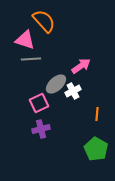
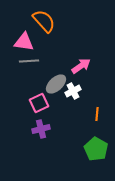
pink triangle: moved 1 px left, 2 px down; rotated 10 degrees counterclockwise
gray line: moved 2 px left, 2 px down
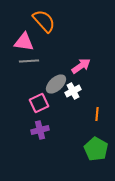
purple cross: moved 1 px left, 1 px down
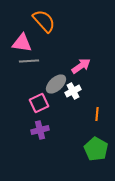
pink triangle: moved 2 px left, 1 px down
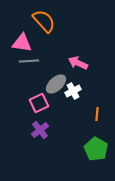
pink arrow: moved 3 px left, 3 px up; rotated 120 degrees counterclockwise
purple cross: rotated 24 degrees counterclockwise
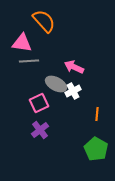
pink arrow: moved 4 px left, 4 px down
gray ellipse: rotated 70 degrees clockwise
